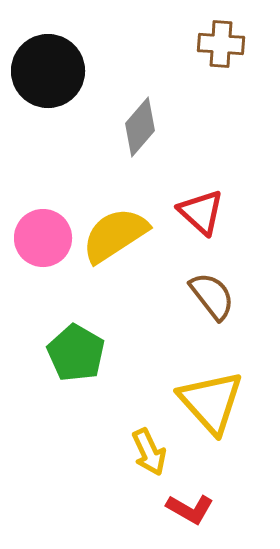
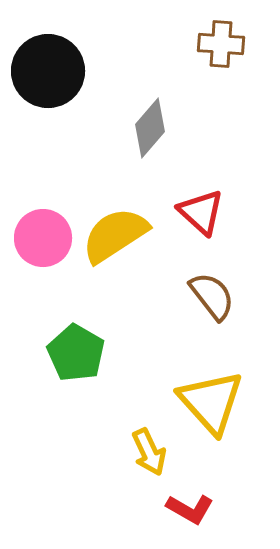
gray diamond: moved 10 px right, 1 px down
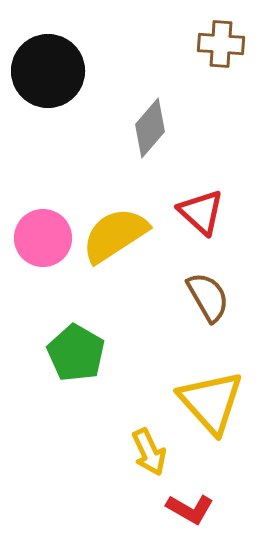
brown semicircle: moved 4 px left, 1 px down; rotated 8 degrees clockwise
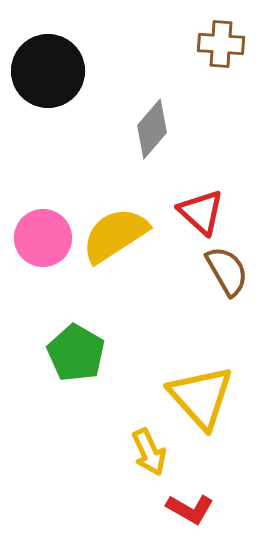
gray diamond: moved 2 px right, 1 px down
brown semicircle: moved 19 px right, 26 px up
yellow triangle: moved 10 px left, 5 px up
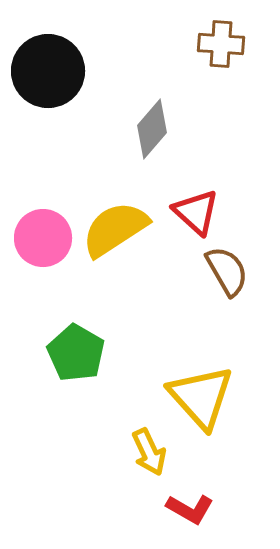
red triangle: moved 5 px left
yellow semicircle: moved 6 px up
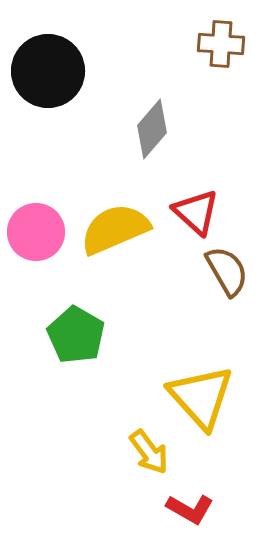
yellow semicircle: rotated 10 degrees clockwise
pink circle: moved 7 px left, 6 px up
green pentagon: moved 18 px up
yellow arrow: rotated 12 degrees counterclockwise
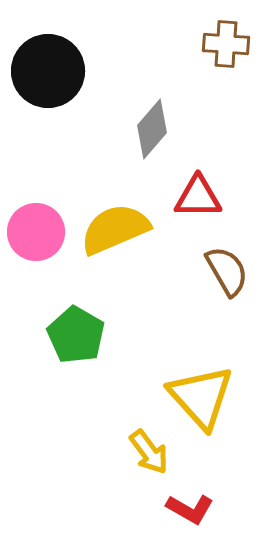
brown cross: moved 5 px right
red triangle: moved 2 px right, 15 px up; rotated 42 degrees counterclockwise
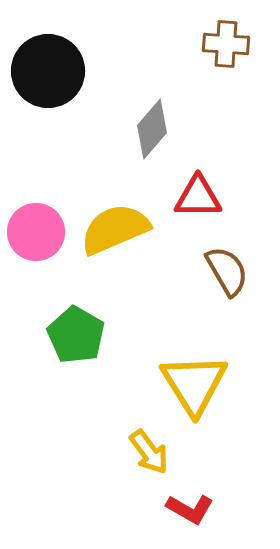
yellow triangle: moved 7 px left, 13 px up; rotated 10 degrees clockwise
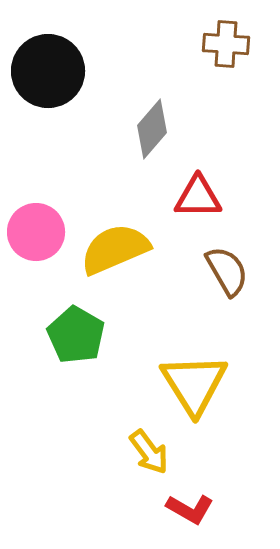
yellow semicircle: moved 20 px down
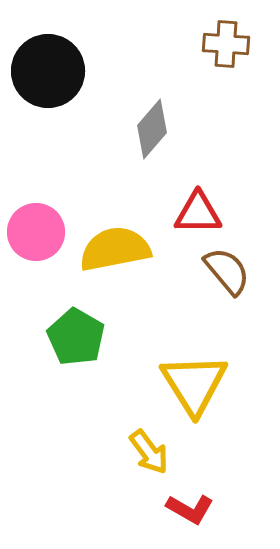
red triangle: moved 16 px down
yellow semicircle: rotated 12 degrees clockwise
brown semicircle: rotated 10 degrees counterclockwise
green pentagon: moved 2 px down
